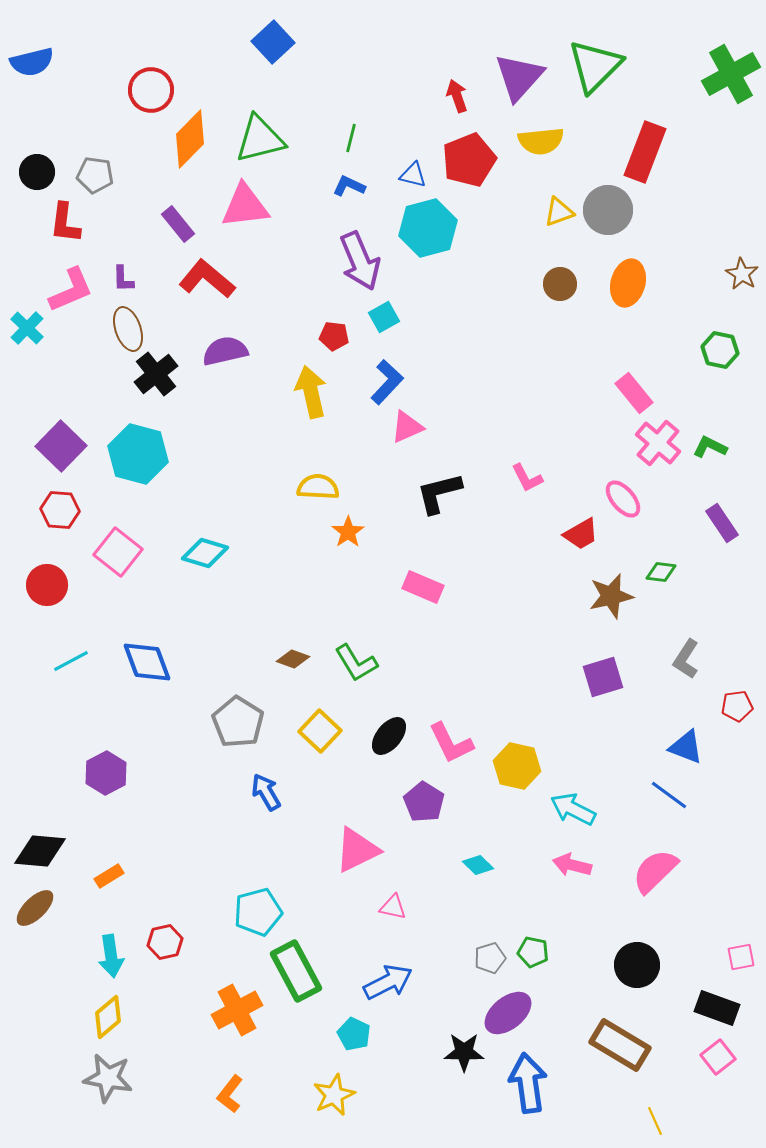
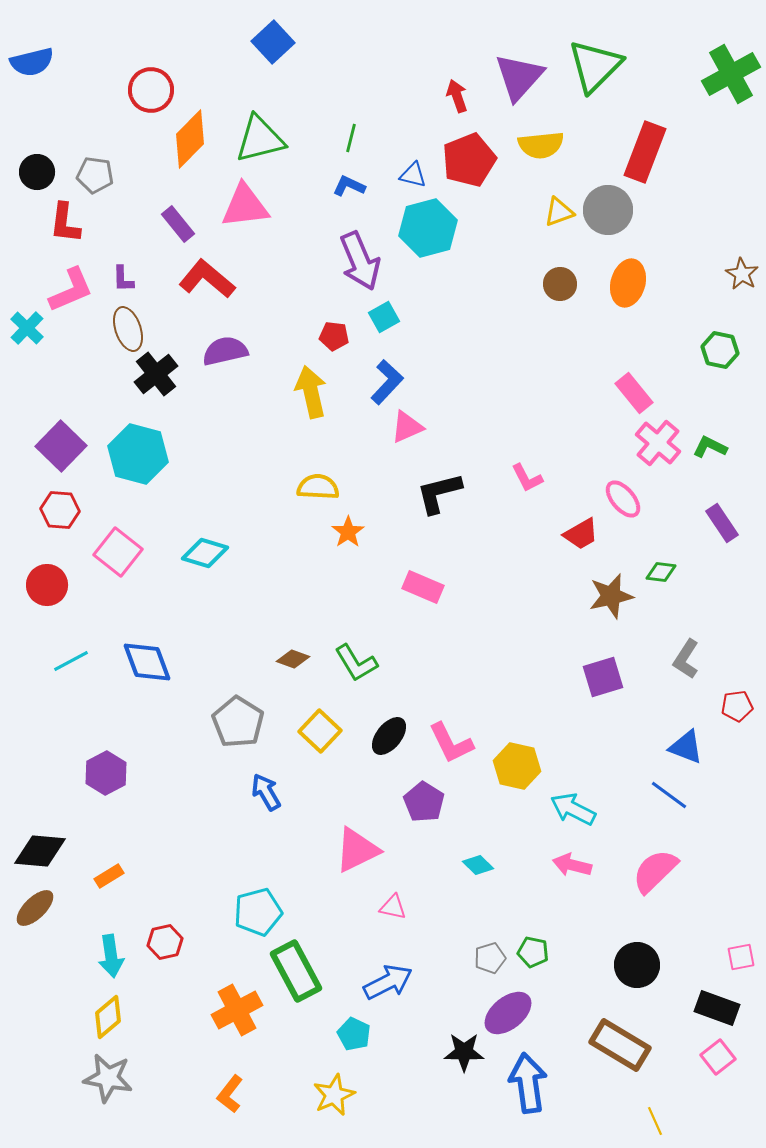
yellow semicircle at (541, 141): moved 4 px down
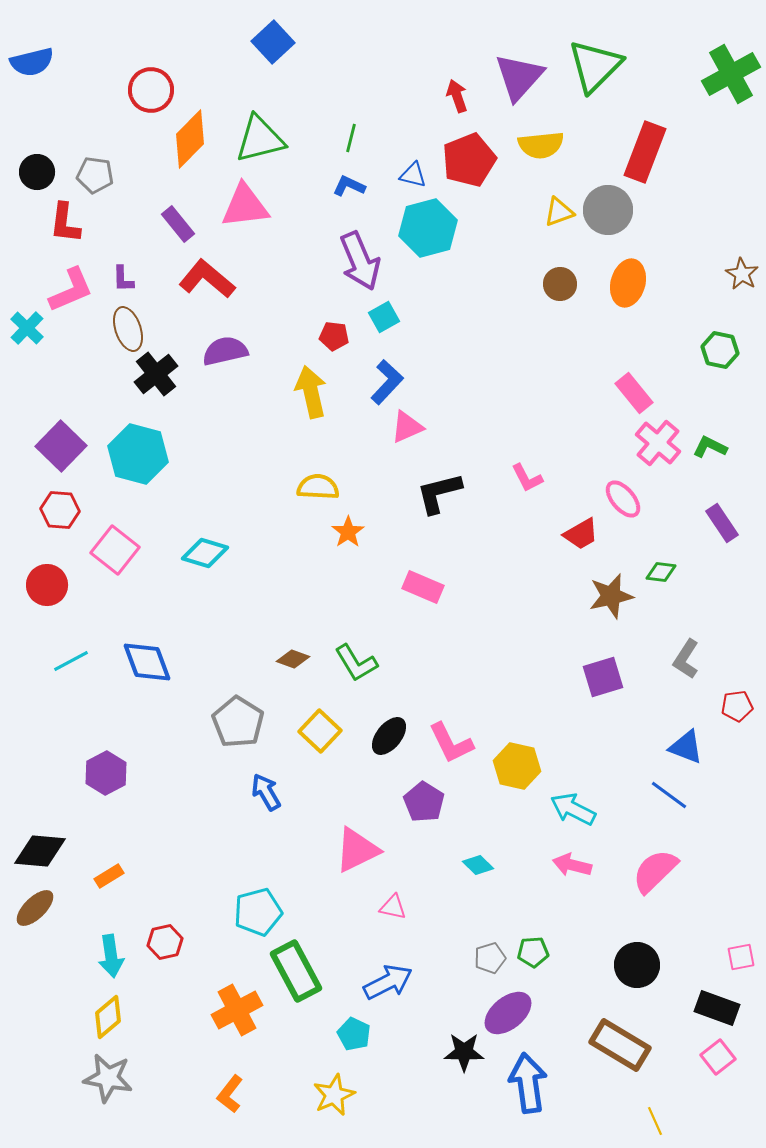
pink square at (118, 552): moved 3 px left, 2 px up
green pentagon at (533, 952): rotated 16 degrees counterclockwise
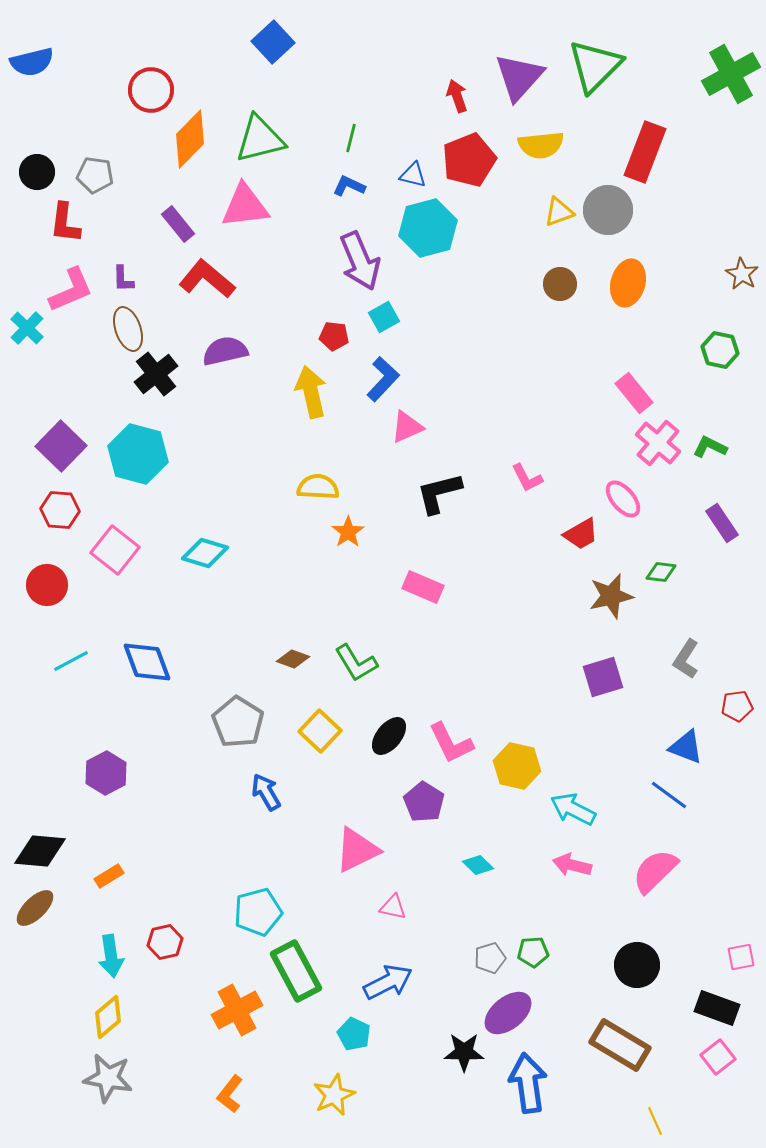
blue L-shape at (387, 382): moved 4 px left, 3 px up
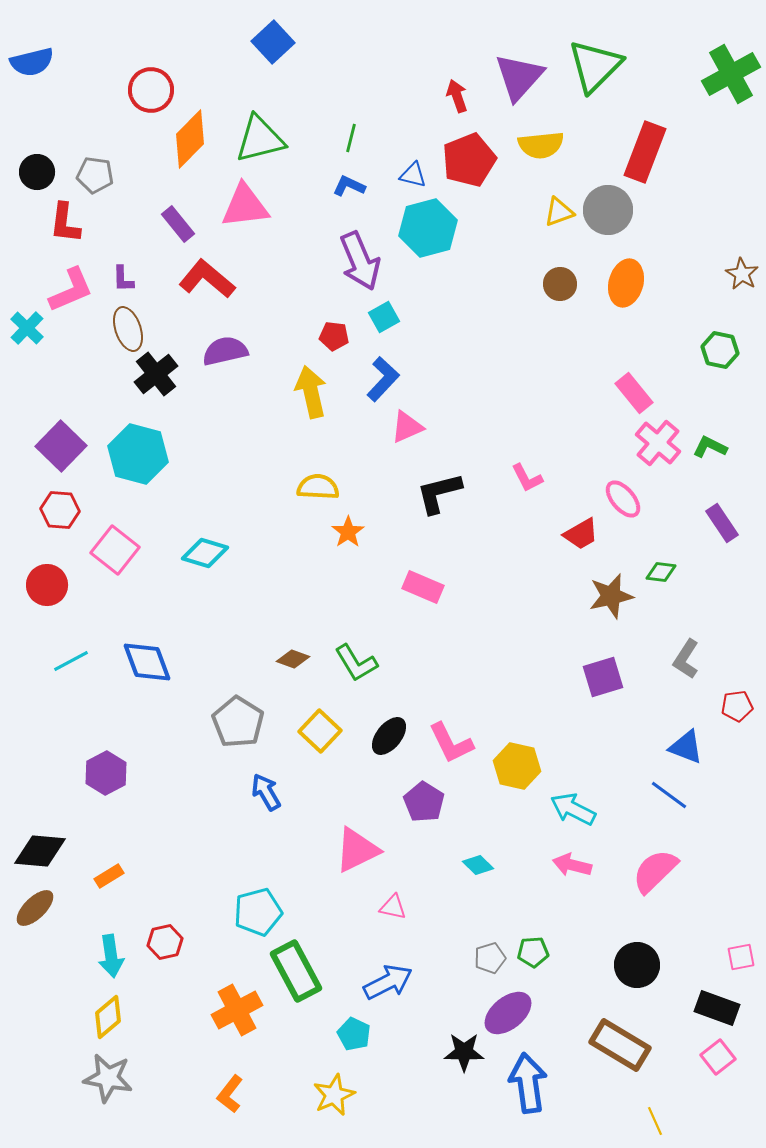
orange ellipse at (628, 283): moved 2 px left
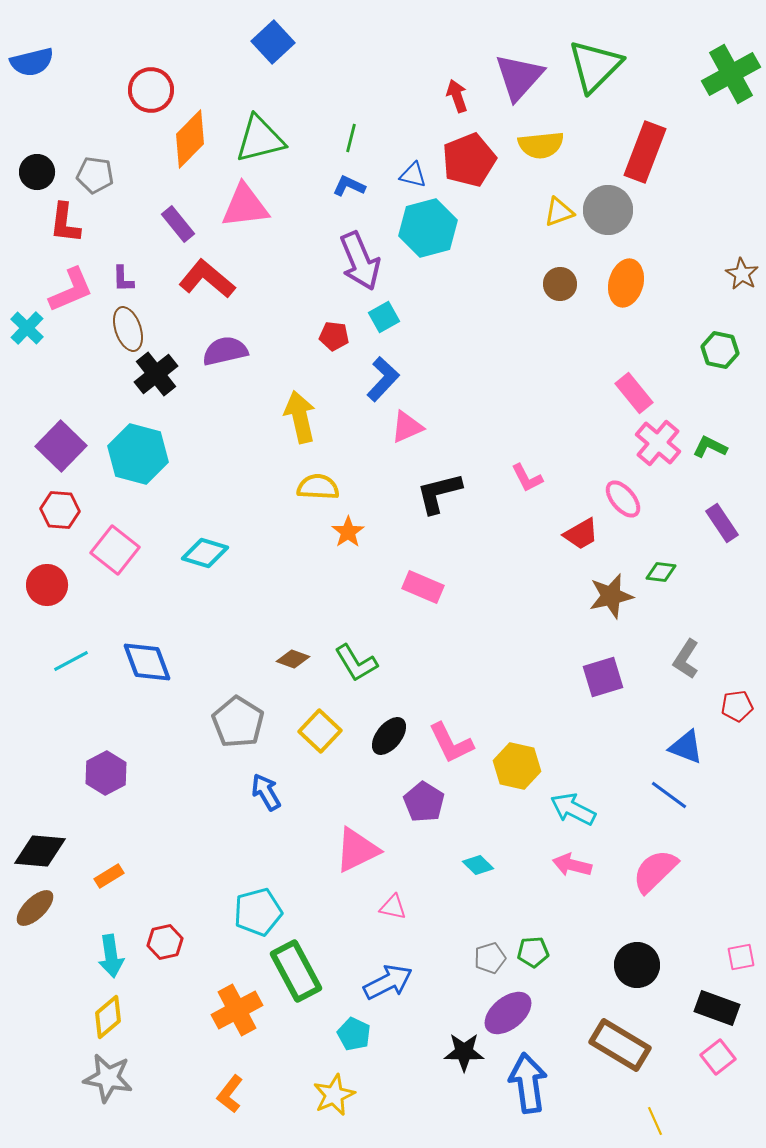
yellow arrow at (311, 392): moved 11 px left, 25 px down
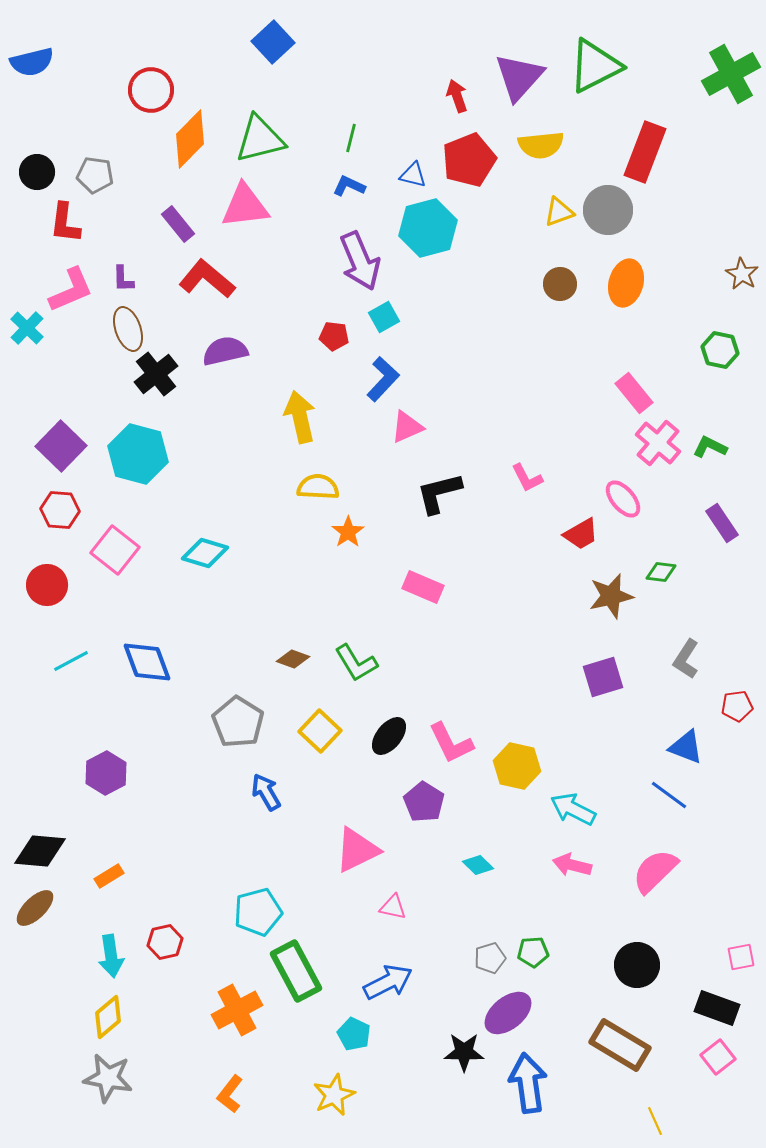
green triangle at (595, 66): rotated 18 degrees clockwise
